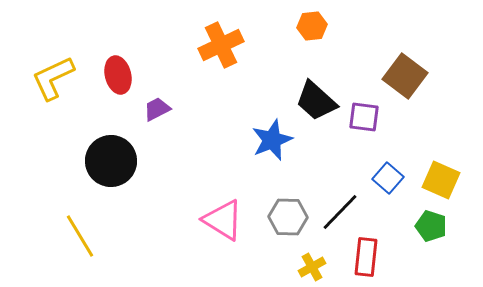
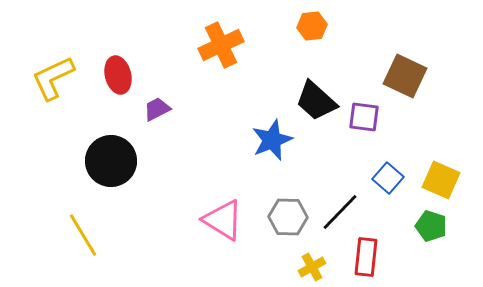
brown square: rotated 12 degrees counterclockwise
yellow line: moved 3 px right, 1 px up
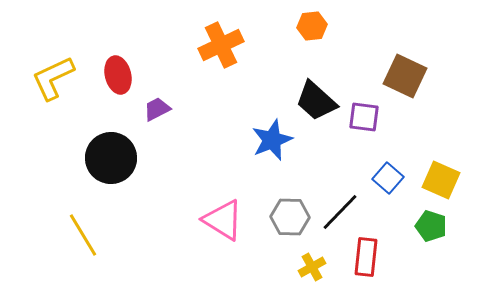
black circle: moved 3 px up
gray hexagon: moved 2 px right
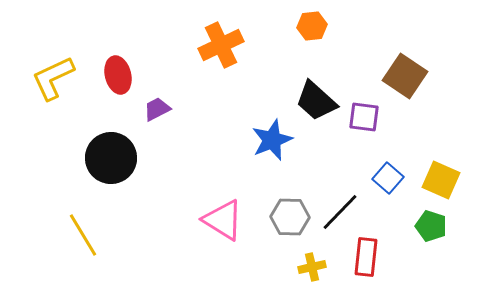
brown square: rotated 9 degrees clockwise
yellow cross: rotated 16 degrees clockwise
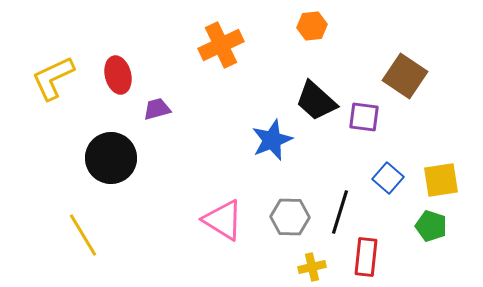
purple trapezoid: rotated 12 degrees clockwise
yellow square: rotated 33 degrees counterclockwise
black line: rotated 27 degrees counterclockwise
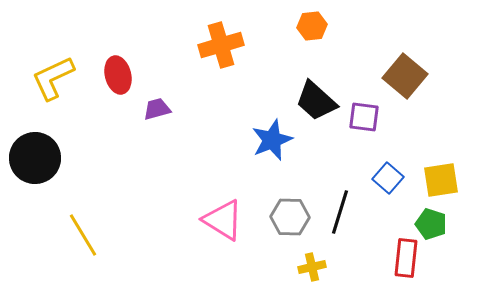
orange cross: rotated 9 degrees clockwise
brown square: rotated 6 degrees clockwise
black circle: moved 76 px left
green pentagon: moved 2 px up
red rectangle: moved 40 px right, 1 px down
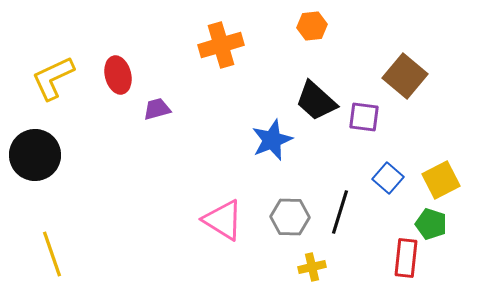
black circle: moved 3 px up
yellow square: rotated 18 degrees counterclockwise
yellow line: moved 31 px left, 19 px down; rotated 12 degrees clockwise
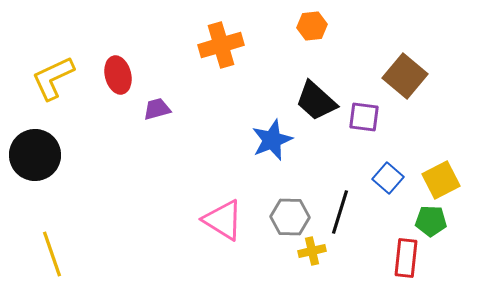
green pentagon: moved 3 px up; rotated 16 degrees counterclockwise
yellow cross: moved 16 px up
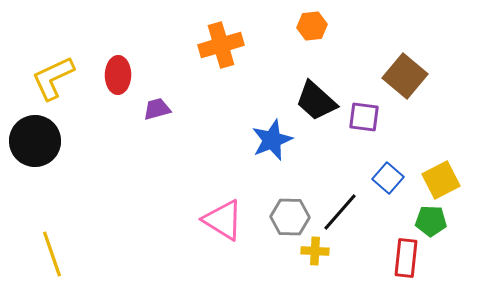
red ellipse: rotated 15 degrees clockwise
black circle: moved 14 px up
black line: rotated 24 degrees clockwise
yellow cross: moved 3 px right; rotated 16 degrees clockwise
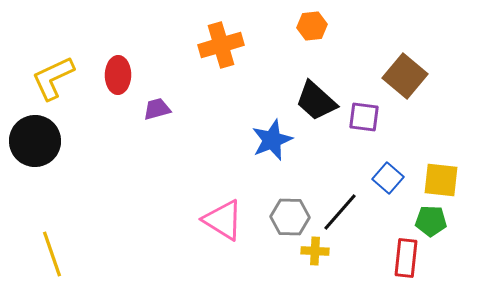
yellow square: rotated 33 degrees clockwise
